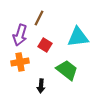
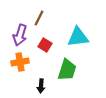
green trapezoid: rotated 70 degrees clockwise
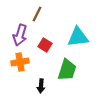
brown line: moved 2 px left, 4 px up
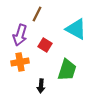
cyan triangle: moved 2 px left, 8 px up; rotated 35 degrees clockwise
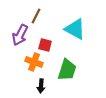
brown line: moved 1 px left, 2 px down
cyan triangle: moved 1 px left
purple arrow: rotated 10 degrees clockwise
red square: rotated 16 degrees counterclockwise
orange cross: moved 14 px right; rotated 30 degrees clockwise
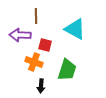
brown line: rotated 28 degrees counterclockwise
purple arrow: rotated 65 degrees clockwise
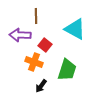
red square: rotated 24 degrees clockwise
black arrow: rotated 32 degrees clockwise
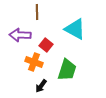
brown line: moved 1 px right, 4 px up
red square: moved 1 px right
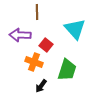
cyan triangle: rotated 20 degrees clockwise
